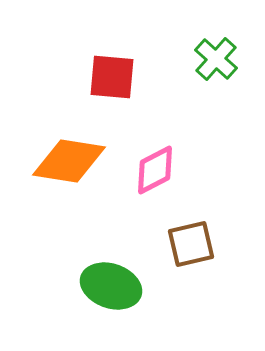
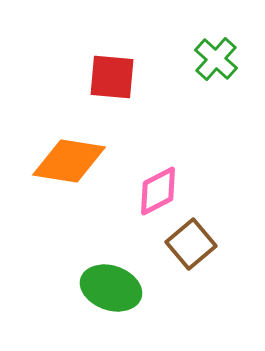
pink diamond: moved 3 px right, 21 px down
brown square: rotated 27 degrees counterclockwise
green ellipse: moved 2 px down
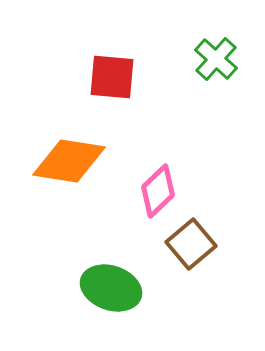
pink diamond: rotated 16 degrees counterclockwise
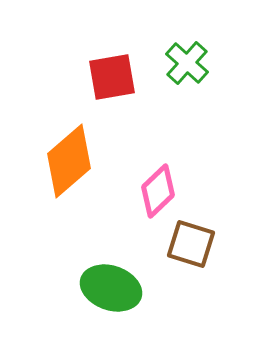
green cross: moved 29 px left, 4 px down
red square: rotated 15 degrees counterclockwise
orange diamond: rotated 50 degrees counterclockwise
brown square: rotated 33 degrees counterclockwise
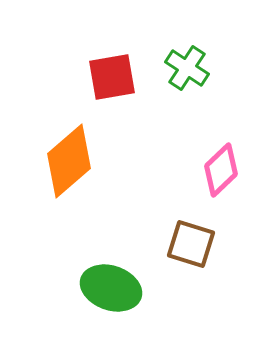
green cross: moved 5 px down; rotated 9 degrees counterclockwise
pink diamond: moved 63 px right, 21 px up
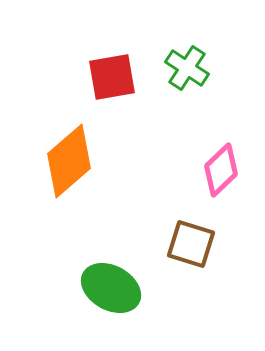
green ellipse: rotated 10 degrees clockwise
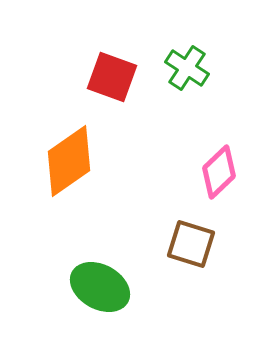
red square: rotated 30 degrees clockwise
orange diamond: rotated 6 degrees clockwise
pink diamond: moved 2 px left, 2 px down
green ellipse: moved 11 px left, 1 px up
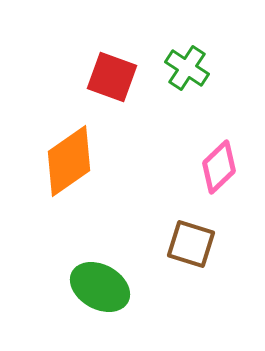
pink diamond: moved 5 px up
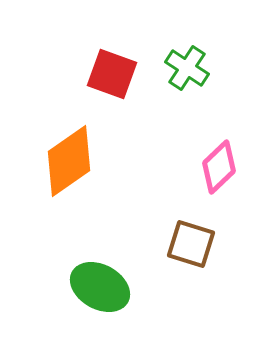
red square: moved 3 px up
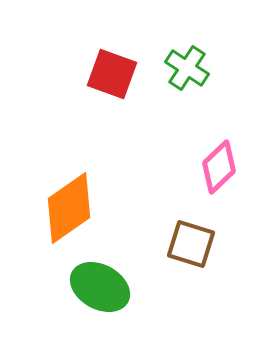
orange diamond: moved 47 px down
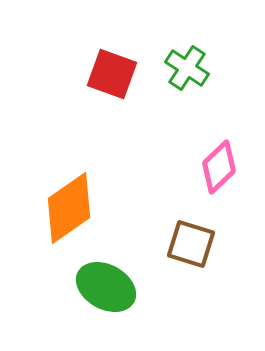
green ellipse: moved 6 px right
